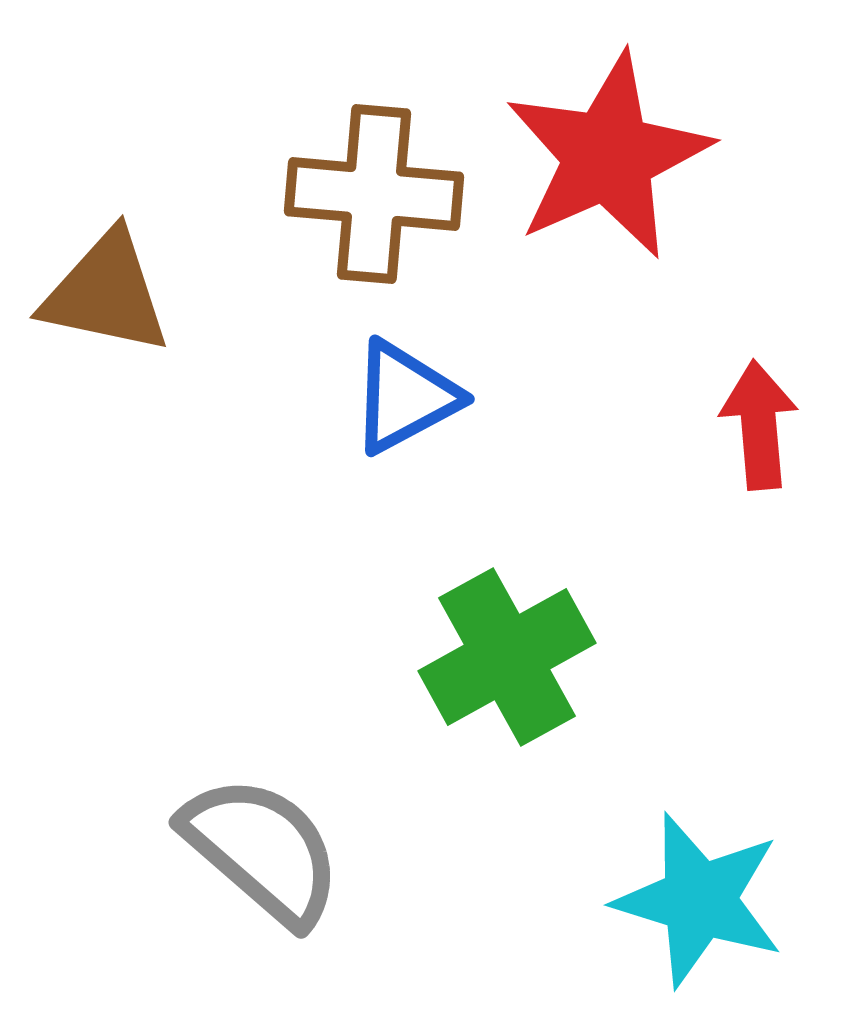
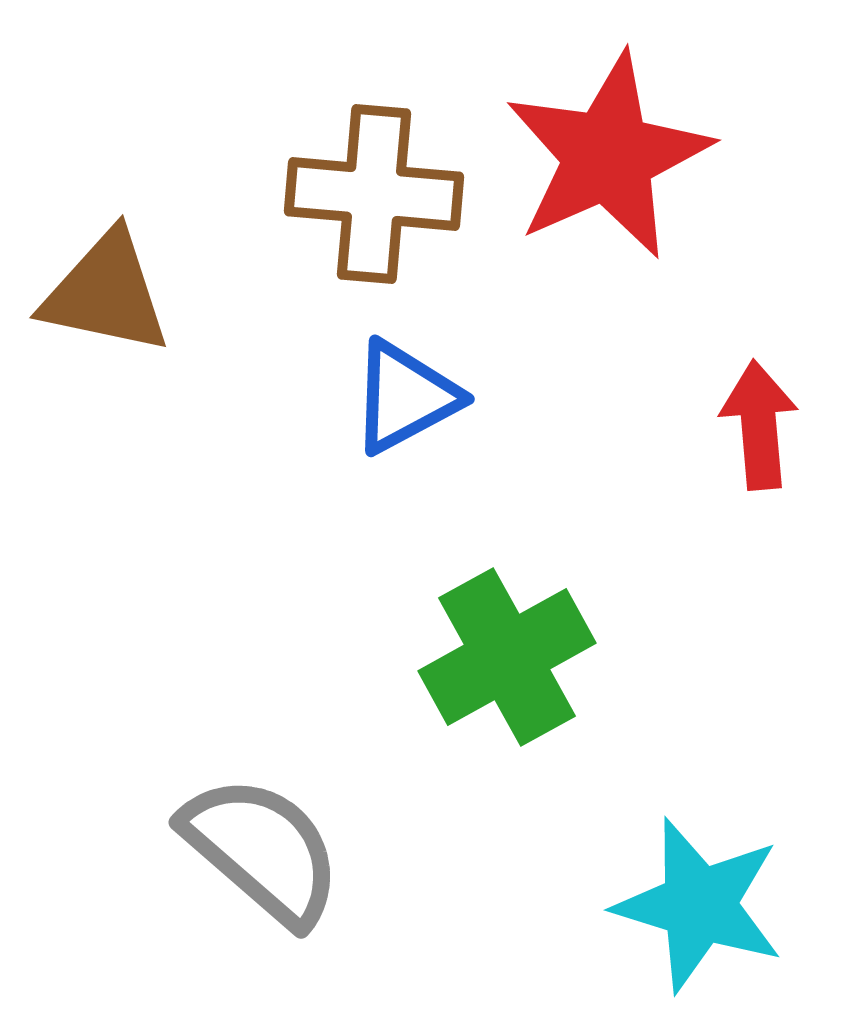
cyan star: moved 5 px down
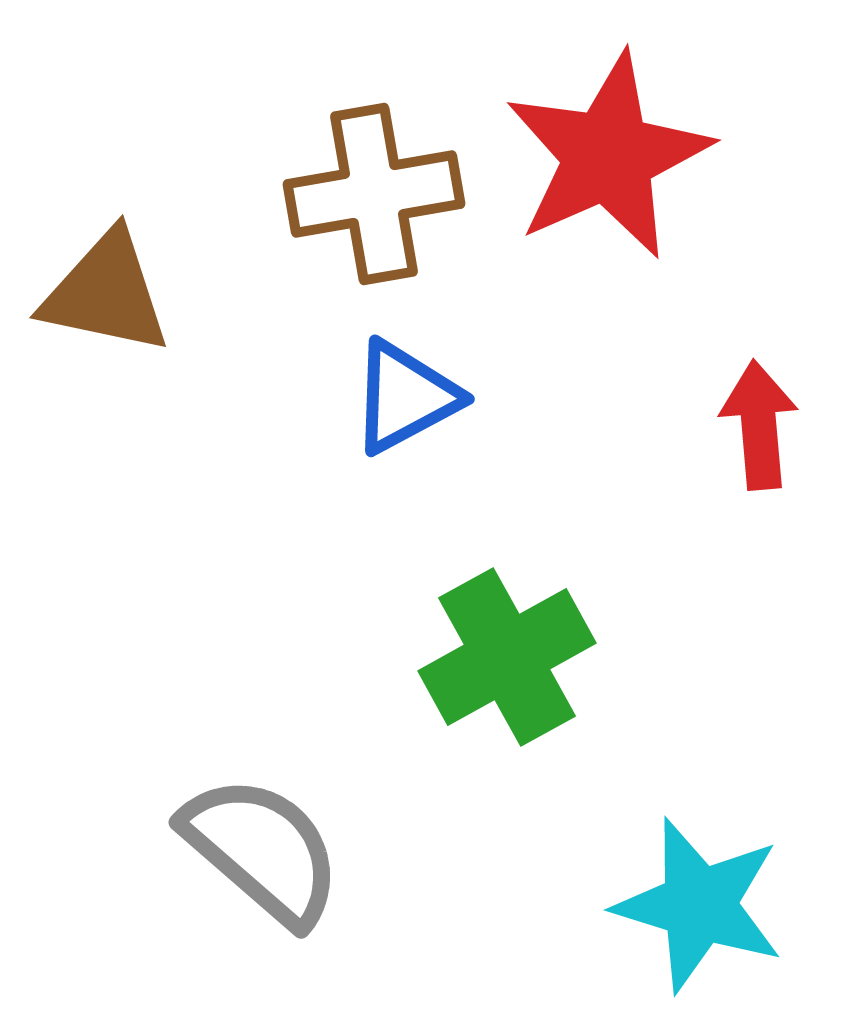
brown cross: rotated 15 degrees counterclockwise
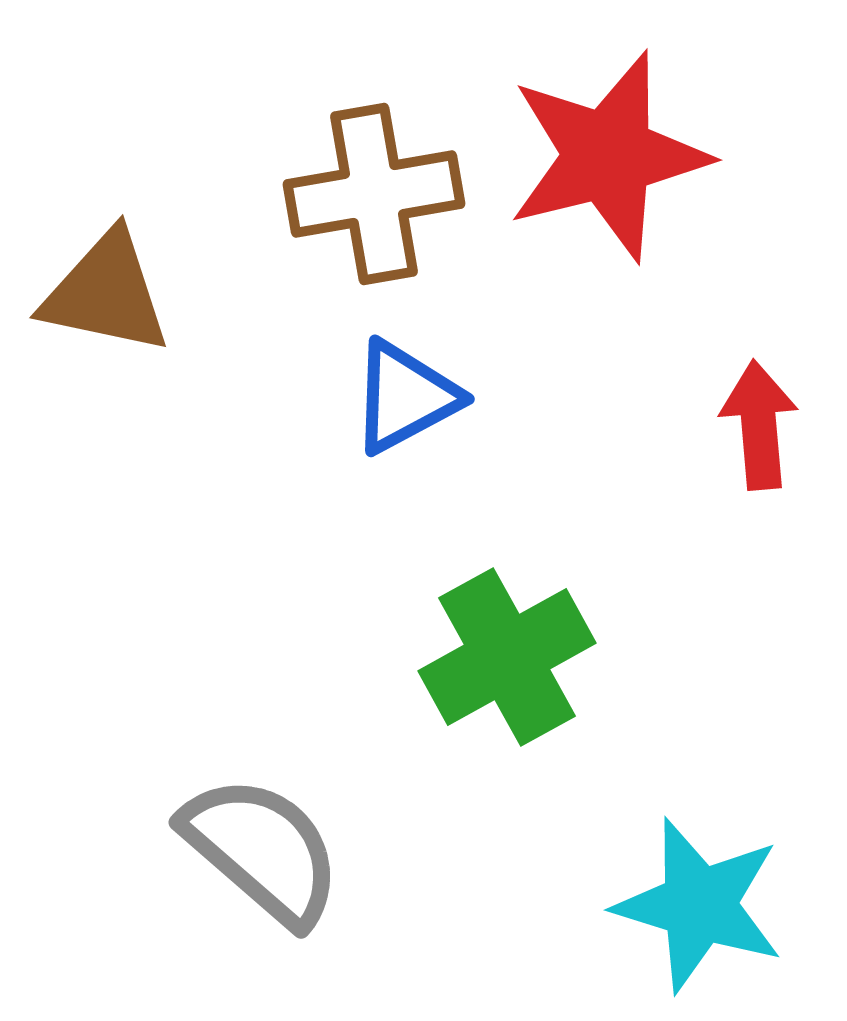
red star: rotated 10 degrees clockwise
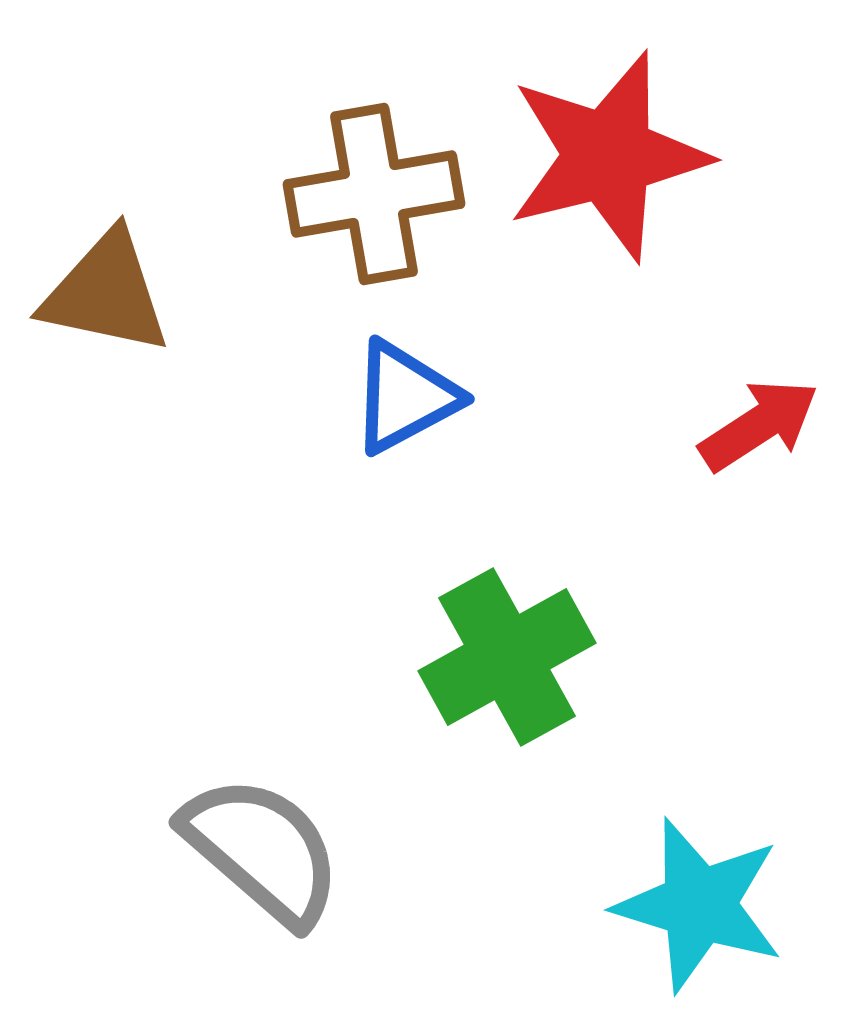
red arrow: rotated 62 degrees clockwise
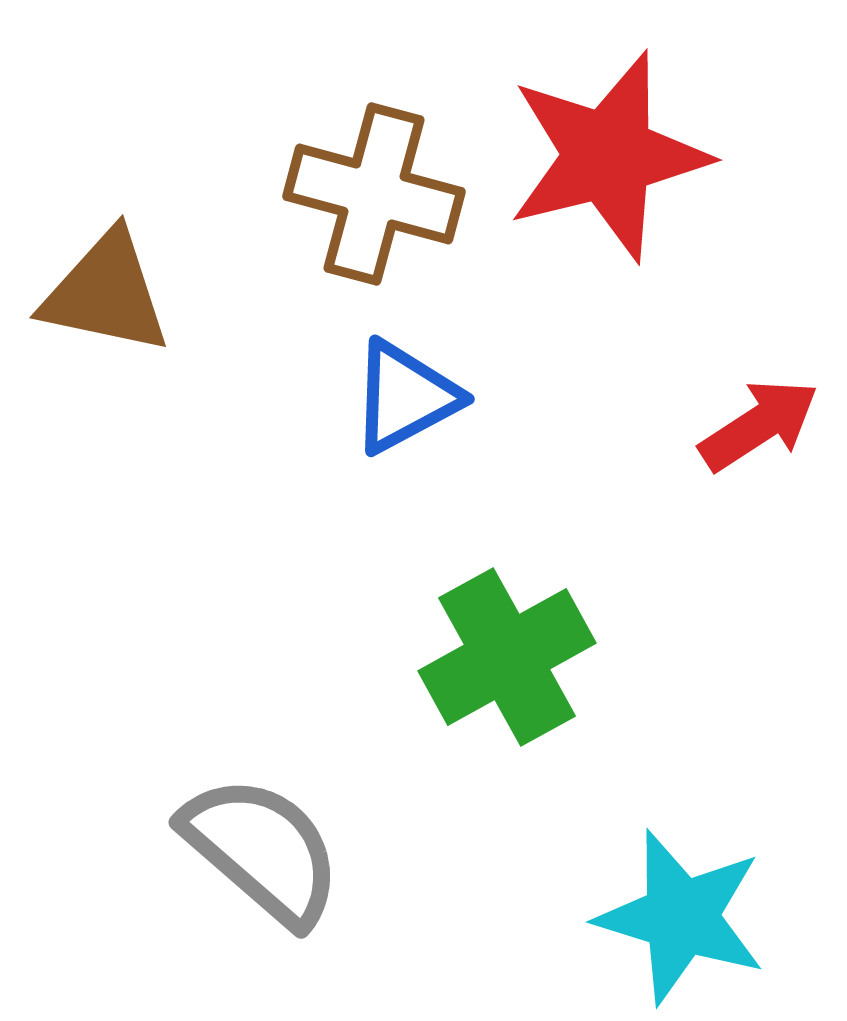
brown cross: rotated 25 degrees clockwise
cyan star: moved 18 px left, 12 px down
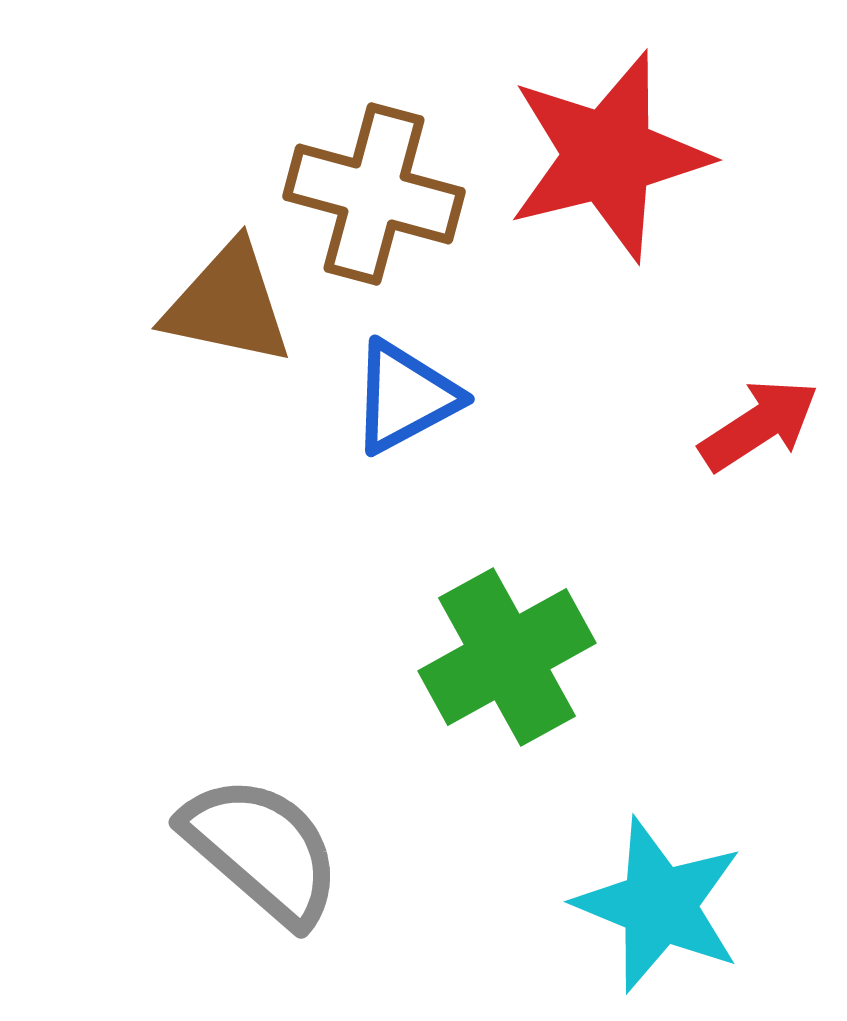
brown triangle: moved 122 px right, 11 px down
cyan star: moved 22 px left, 12 px up; rotated 5 degrees clockwise
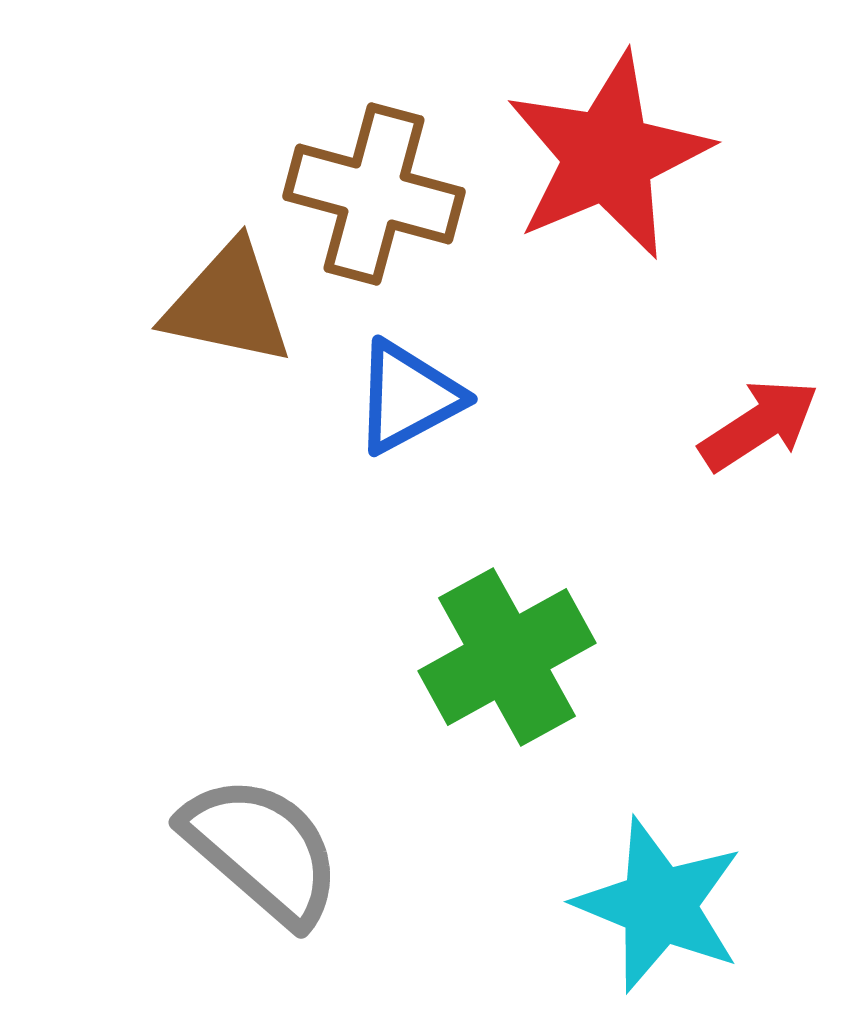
red star: rotated 9 degrees counterclockwise
blue triangle: moved 3 px right
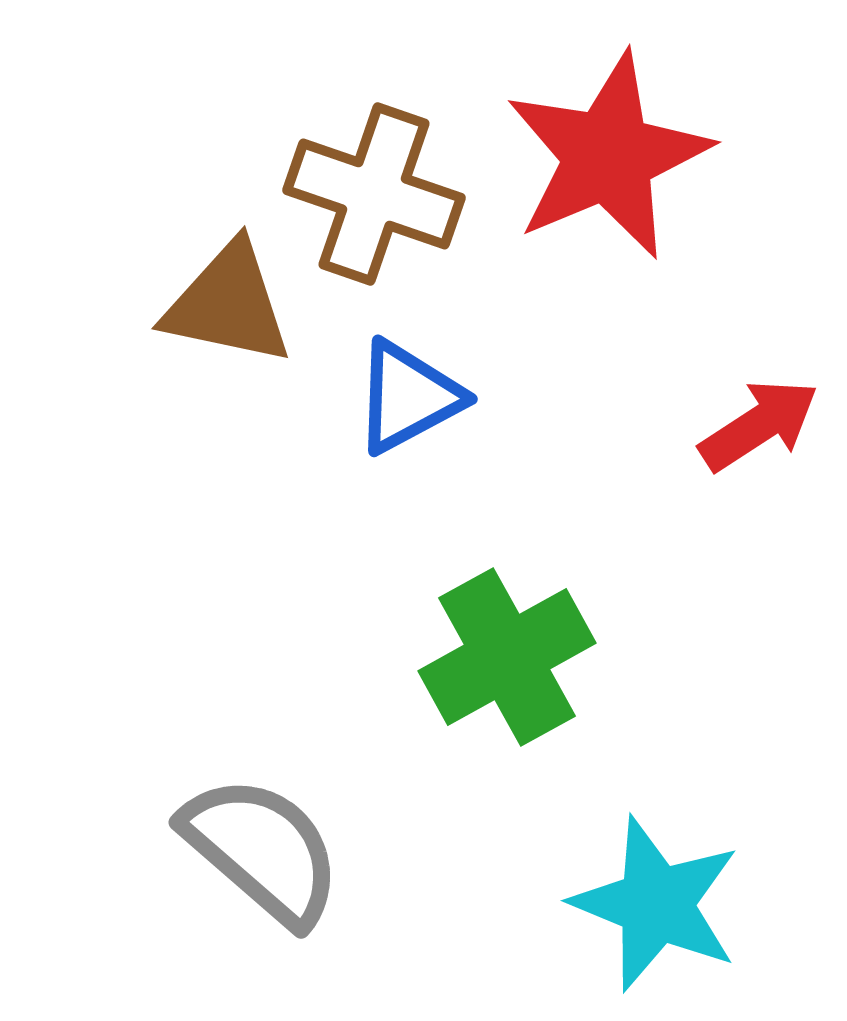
brown cross: rotated 4 degrees clockwise
cyan star: moved 3 px left, 1 px up
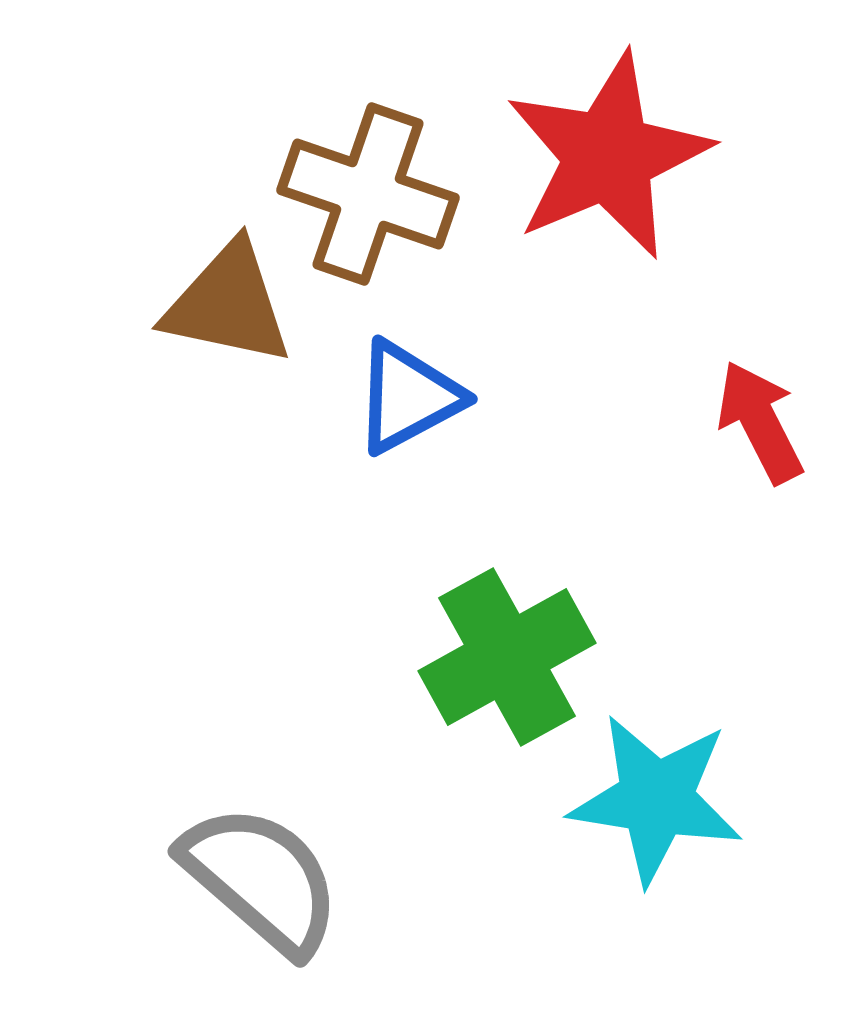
brown cross: moved 6 px left
red arrow: moved 1 px right, 3 px up; rotated 84 degrees counterclockwise
gray semicircle: moved 1 px left, 29 px down
cyan star: moved 105 px up; rotated 13 degrees counterclockwise
